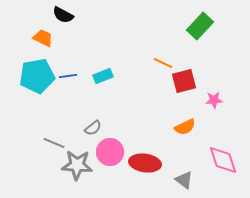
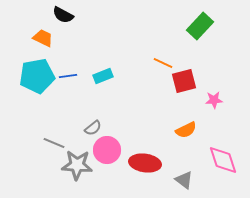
orange semicircle: moved 1 px right, 3 px down
pink circle: moved 3 px left, 2 px up
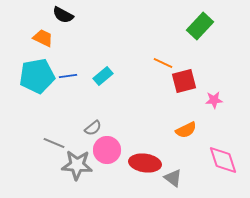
cyan rectangle: rotated 18 degrees counterclockwise
gray triangle: moved 11 px left, 2 px up
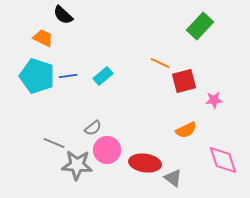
black semicircle: rotated 15 degrees clockwise
orange line: moved 3 px left
cyan pentagon: rotated 28 degrees clockwise
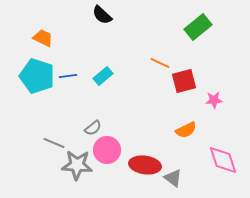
black semicircle: moved 39 px right
green rectangle: moved 2 px left, 1 px down; rotated 8 degrees clockwise
red ellipse: moved 2 px down
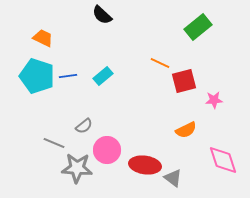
gray semicircle: moved 9 px left, 2 px up
gray star: moved 3 px down
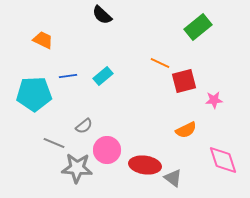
orange trapezoid: moved 2 px down
cyan pentagon: moved 3 px left, 18 px down; rotated 20 degrees counterclockwise
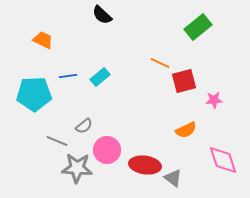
cyan rectangle: moved 3 px left, 1 px down
gray line: moved 3 px right, 2 px up
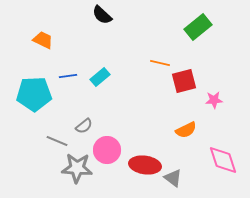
orange line: rotated 12 degrees counterclockwise
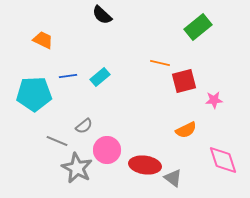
gray star: rotated 24 degrees clockwise
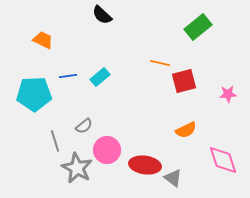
pink star: moved 14 px right, 6 px up
gray line: moved 2 px left; rotated 50 degrees clockwise
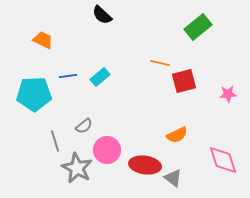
orange semicircle: moved 9 px left, 5 px down
